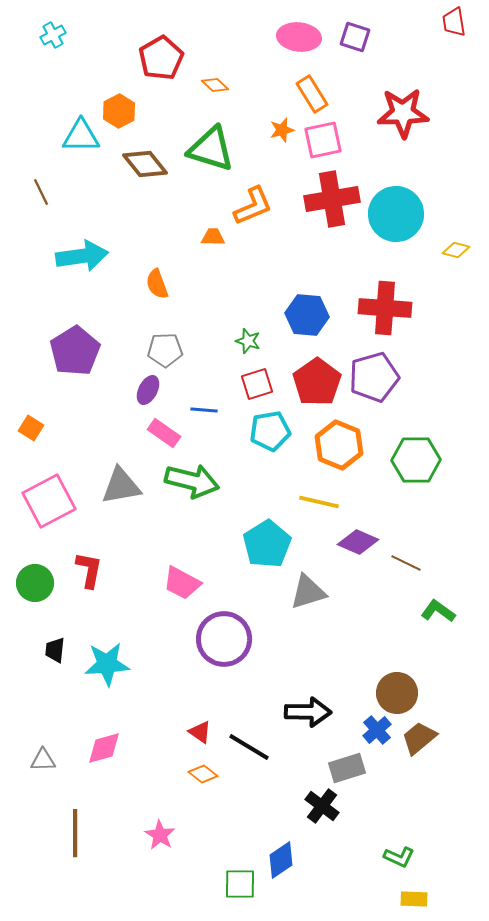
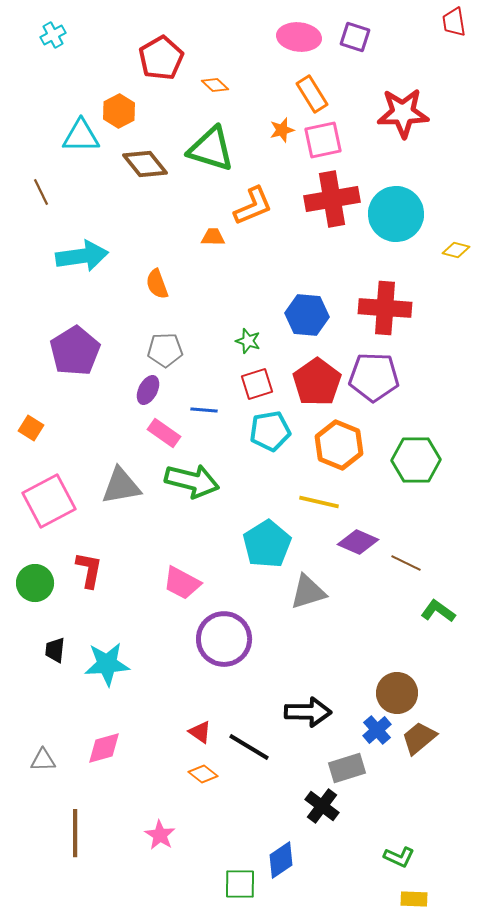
purple pentagon at (374, 377): rotated 18 degrees clockwise
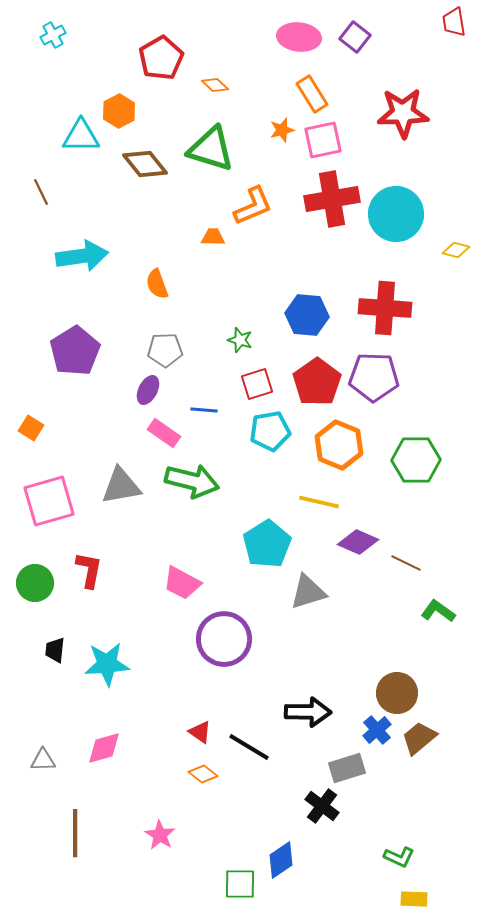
purple square at (355, 37): rotated 20 degrees clockwise
green star at (248, 341): moved 8 px left, 1 px up
pink square at (49, 501): rotated 12 degrees clockwise
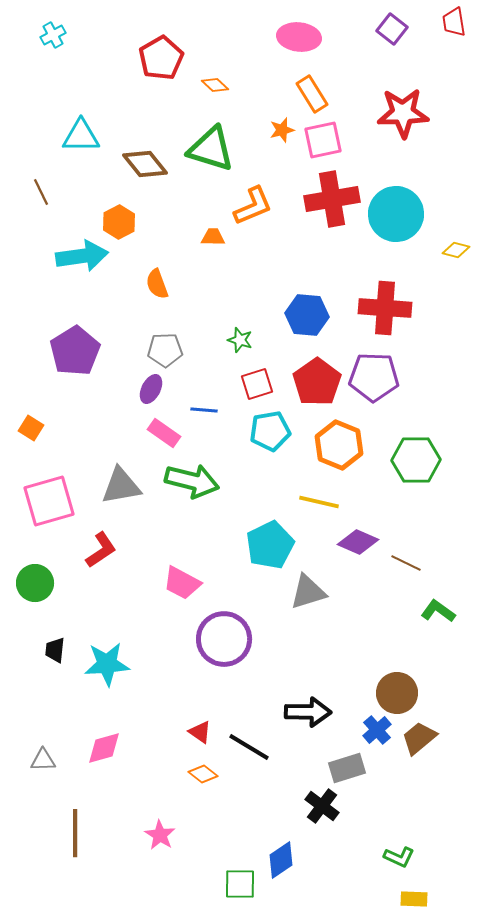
purple square at (355, 37): moved 37 px right, 8 px up
orange hexagon at (119, 111): moved 111 px down
purple ellipse at (148, 390): moved 3 px right, 1 px up
cyan pentagon at (267, 544): moved 3 px right, 1 px down; rotated 6 degrees clockwise
red L-shape at (89, 570): moved 12 px right, 20 px up; rotated 45 degrees clockwise
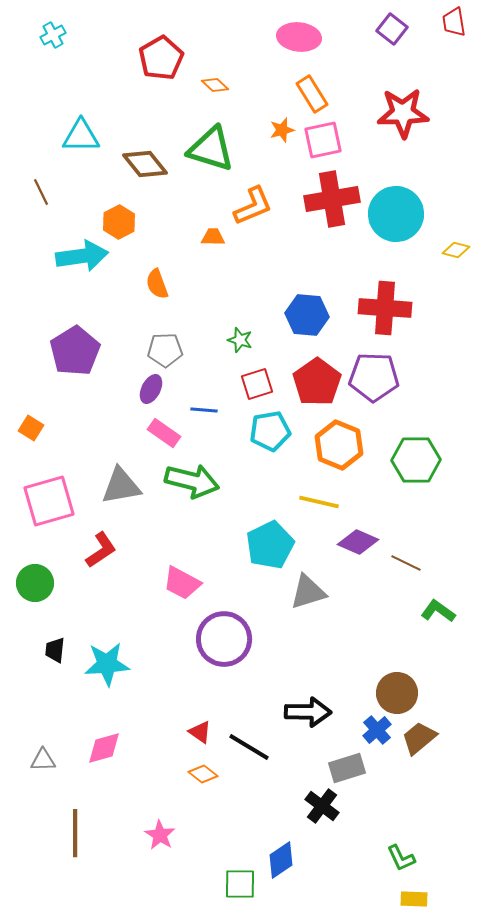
green L-shape at (399, 857): moved 2 px right, 1 px down; rotated 40 degrees clockwise
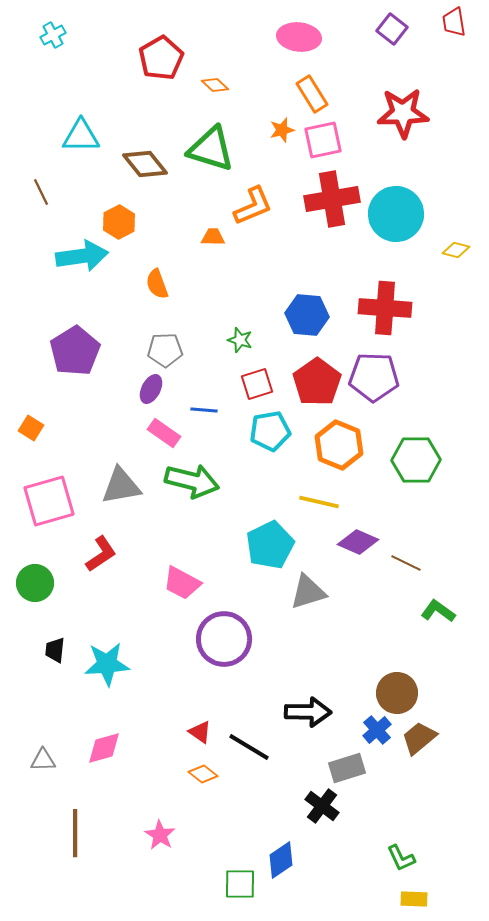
red L-shape at (101, 550): moved 4 px down
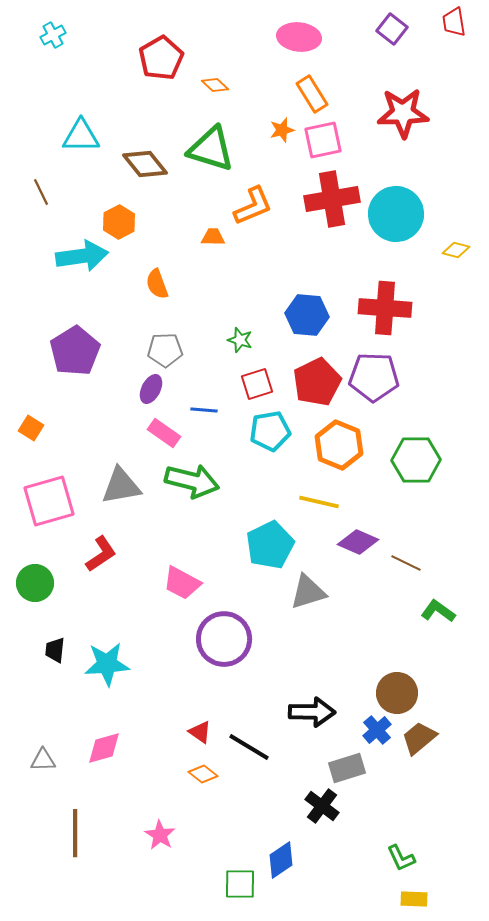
red pentagon at (317, 382): rotated 9 degrees clockwise
black arrow at (308, 712): moved 4 px right
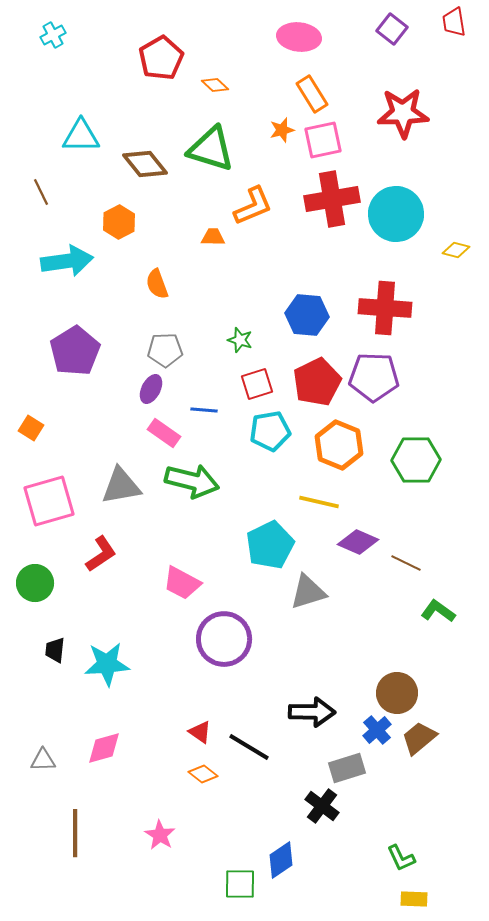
cyan arrow at (82, 256): moved 15 px left, 5 px down
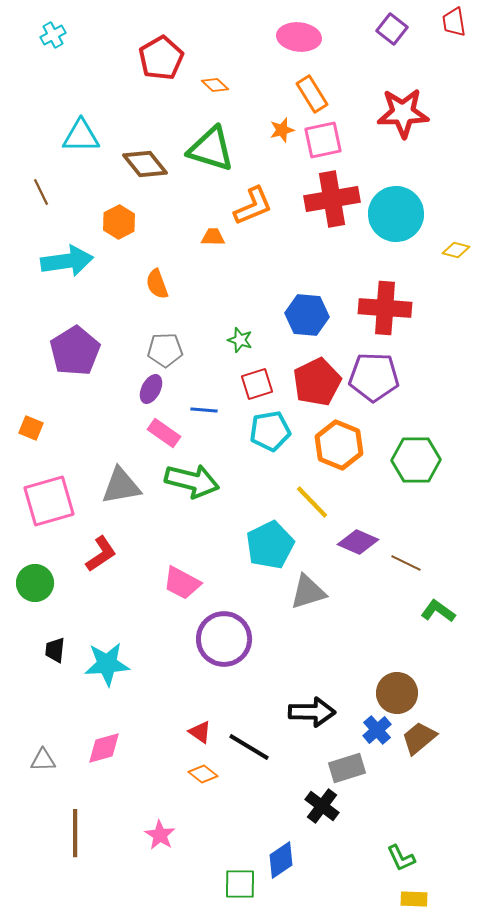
orange square at (31, 428): rotated 10 degrees counterclockwise
yellow line at (319, 502): moved 7 px left; rotated 33 degrees clockwise
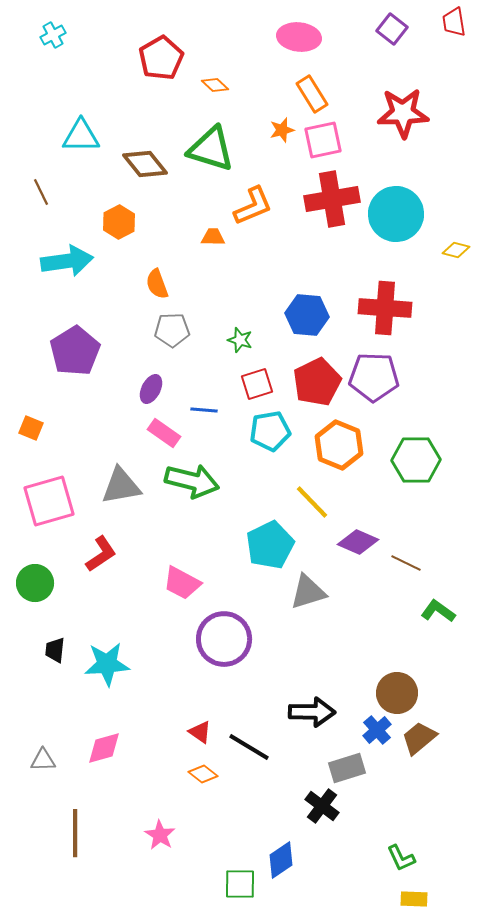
gray pentagon at (165, 350): moved 7 px right, 20 px up
